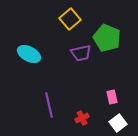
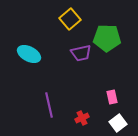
green pentagon: rotated 20 degrees counterclockwise
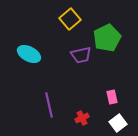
green pentagon: rotated 28 degrees counterclockwise
purple trapezoid: moved 2 px down
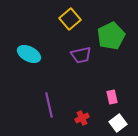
green pentagon: moved 4 px right, 2 px up
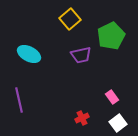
pink rectangle: rotated 24 degrees counterclockwise
purple line: moved 30 px left, 5 px up
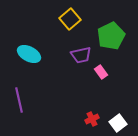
pink rectangle: moved 11 px left, 25 px up
red cross: moved 10 px right, 1 px down
